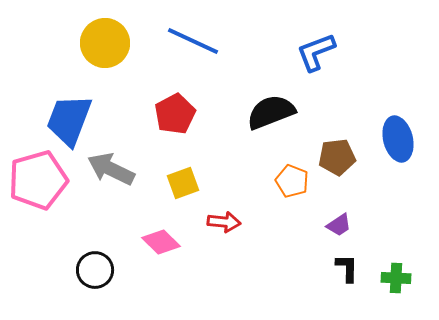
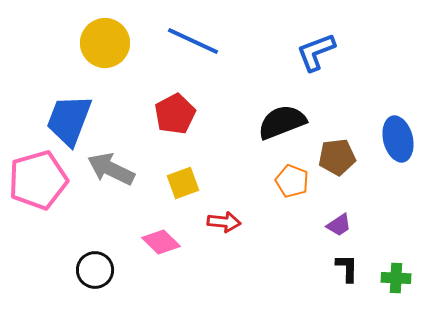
black semicircle: moved 11 px right, 10 px down
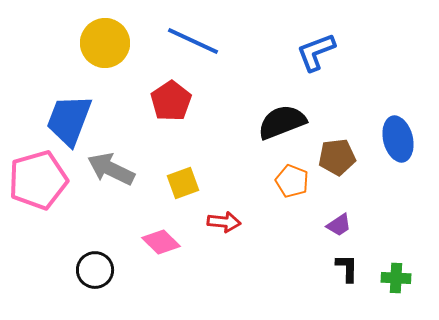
red pentagon: moved 4 px left, 13 px up; rotated 6 degrees counterclockwise
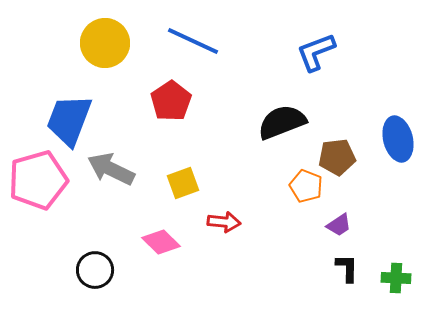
orange pentagon: moved 14 px right, 5 px down
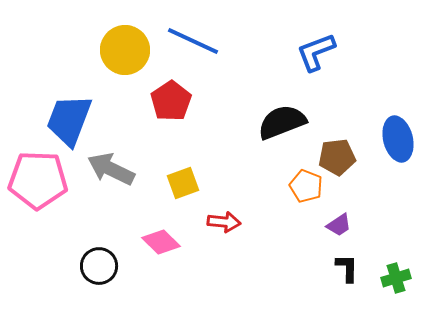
yellow circle: moved 20 px right, 7 px down
pink pentagon: rotated 18 degrees clockwise
black circle: moved 4 px right, 4 px up
green cross: rotated 20 degrees counterclockwise
